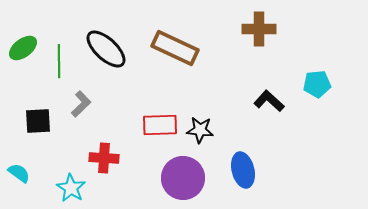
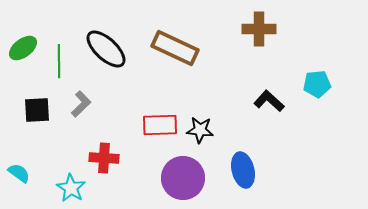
black square: moved 1 px left, 11 px up
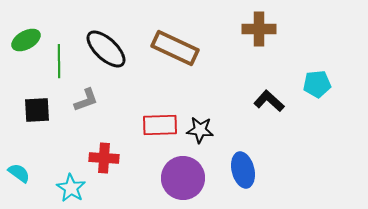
green ellipse: moved 3 px right, 8 px up; rotated 8 degrees clockwise
gray L-shape: moved 5 px right, 4 px up; rotated 24 degrees clockwise
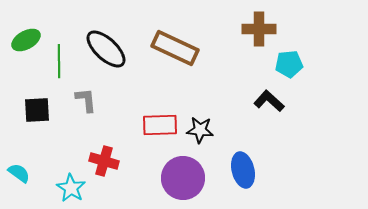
cyan pentagon: moved 28 px left, 20 px up
gray L-shape: rotated 76 degrees counterclockwise
red cross: moved 3 px down; rotated 12 degrees clockwise
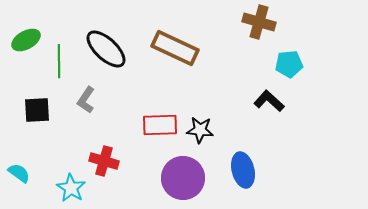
brown cross: moved 7 px up; rotated 16 degrees clockwise
gray L-shape: rotated 140 degrees counterclockwise
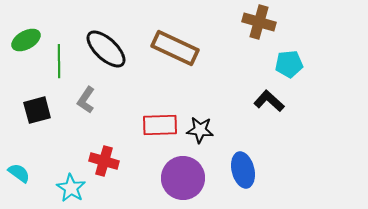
black square: rotated 12 degrees counterclockwise
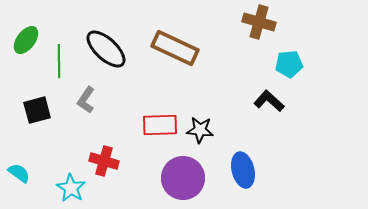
green ellipse: rotated 24 degrees counterclockwise
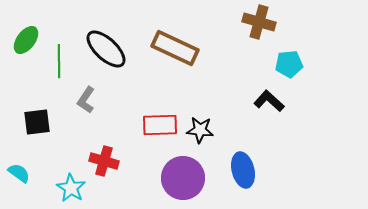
black square: moved 12 px down; rotated 8 degrees clockwise
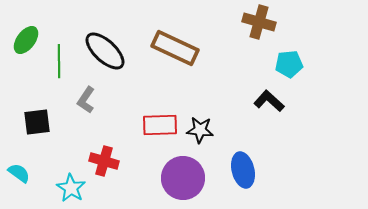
black ellipse: moved 1 px left, 2 px down
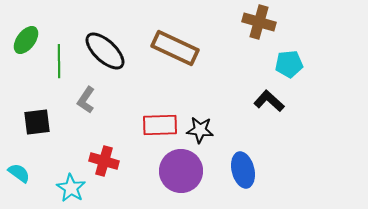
purple circle: moved 2 px left, 7 px up
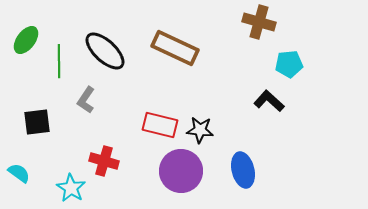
red rectangle: rotated 16 degrees clockwise
